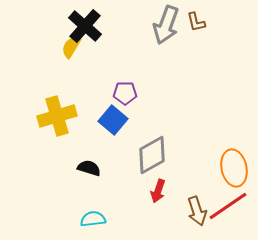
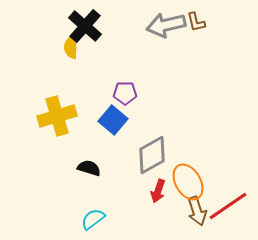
gray arrow: rotated 57 degrees clockwise
yellow semicircle: rotated 30 degrees counterclockwise
orange ellipse: moved 46 px left, 14 px down; rotated 18 degrees counterclockwise
cyan semicircle: rotated 30 degrees counterclockwise
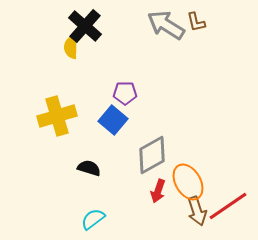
gray arrow: rotated 45 degrees clockwise
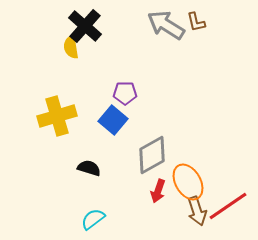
yellow semicircle: rotated 10 degrees counterclockwise
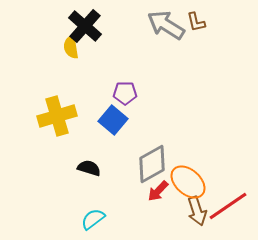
gray diamond: moved 9 px down
orange ellipse: rotated 18 degrees counterclockwise
red arrow: rotated 25 degrees clockwise
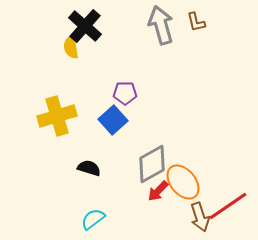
gray arrow: moved 5 px left; rotated 42 degrees clockwise
blue square: rotated 8 degrees clockwise
orange ellipse: moved 5 px left; rotated 9 degrees clockwise
brown arrow: moved 3 px right, 6 px down
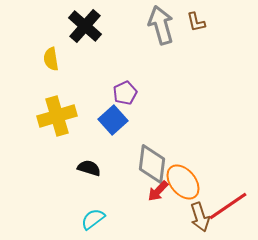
yellow semicircle: moved 20 px left, 12 px down
purple pentagon: rotated 25 degrees counterclockwise
gray diamond: rotated 54 degrees counterclockwise
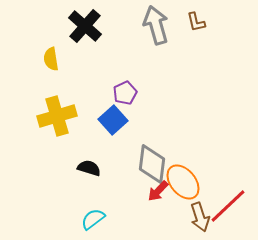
gray arrow: moved 5 px left
red line: rotated 9 degrees counterclockwise
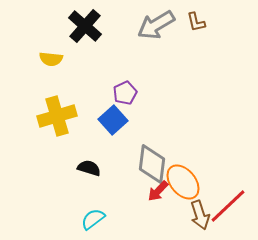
gray arrow: rotated 105 degrees counterclockwise
yellow semicircle: rotated 75 degrees counterclockwise
brown arrow: moved 2 px up
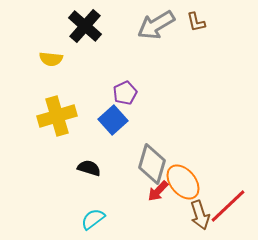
gray diamond: rotated 9 degrees clockwise
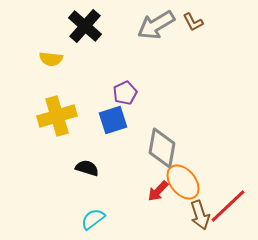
brown L-shape: moved 3 px left; rotated 15 degrees counterclockwise
blue square: rotated 24 degrees clockwise
gray diamond: moved 10 px right, 16 px up; rotated 6 degrees counterclockwise
black semicircle: moved 2 px left
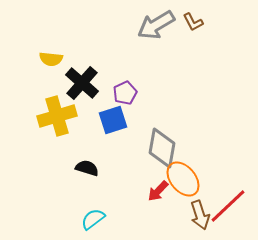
black cross: moved 3 px left, 57 px down
orange ellipse: moved 3 px up
